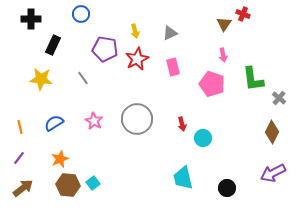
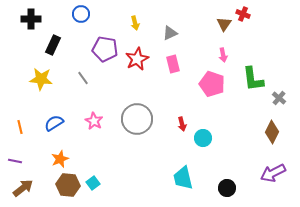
yellow arrow: moved 8 px up
pink rectangle: moved 3 px up
purple line: moved 4 px left, 3 px down; rotated 64 degrees clockwise
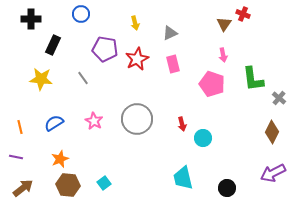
purple line: moved 1 px right, 4 px up
cyan square: moved 11 px right
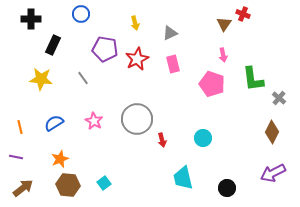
red arrow: moved 20 px left, 16 px down
